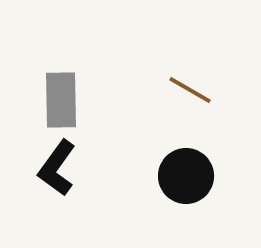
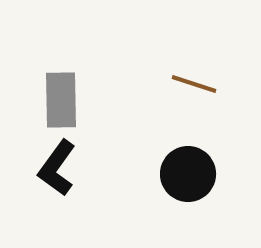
brown line: moved 4 px right, 6 px up; rotated 12 degrees counterclockwise
black circle: moved 2 px right, 2 px up
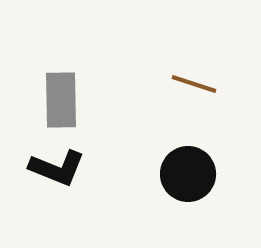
black L-shape: rotated 104 degrees counterclockwise
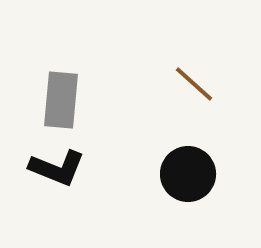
brown line: rotated 24 degrees clockwise
gray rectangle: rotated 6 degrees clockwise
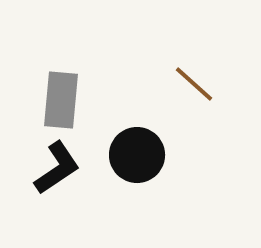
black L-shape: rotated 56 degrees counterclockwise
black circle: moved 51 px left, 19 px up
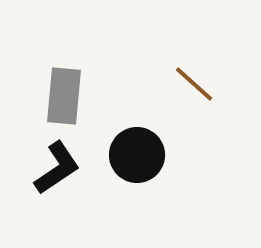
gray rectangle: moved 3 px right, 4 px up
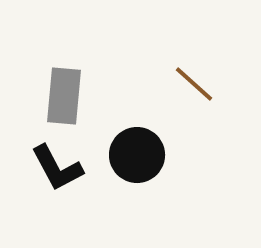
black L-shape: rotated 96 degrees clockwise
